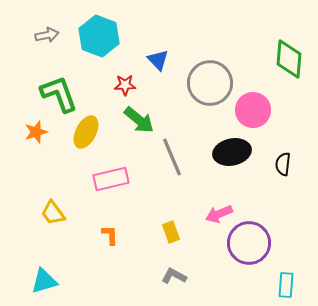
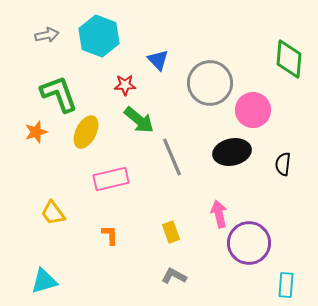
pink arrow: rotated 100 degrees clockwise
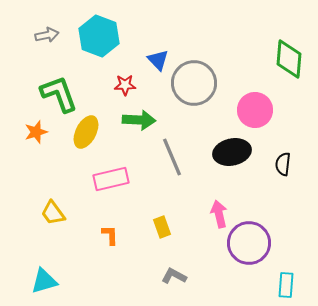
gray circle: moved 16 px left
pink circle: moved 2 px right
green arrow: rotated 36 degrees counterclockwise
yellow rectangle: moved 9 px left, 5 px up
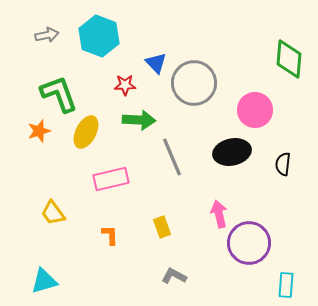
blue triangle: moved 2 px left, 3 px down
orange star: moved 3 px right, 1 px up
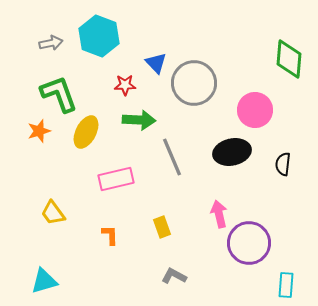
gray arrow: moved 4 px right, 8 px down
pink rectangle: moved 5 px right
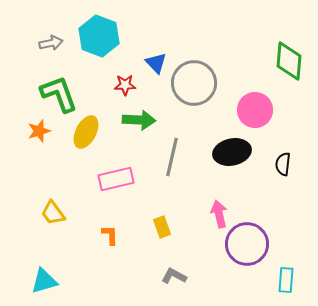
green diamond: moved 2 px down
gray line: rotated 36 degrees clockwise
purple circle: moved 2 px left, 1 px down
cyan rectangle: moved 5 px up
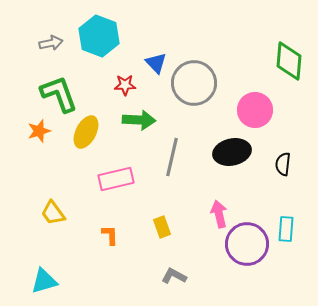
cyan rectangle: moved 51 px up
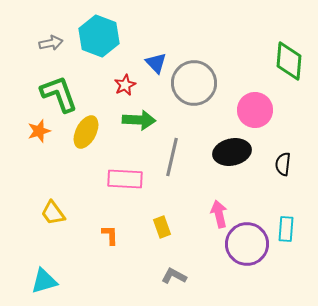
red star: rotated 25 degrees counterclockwise
pink rectangle: moved 9 px right; rotated 16 degrees clockwise
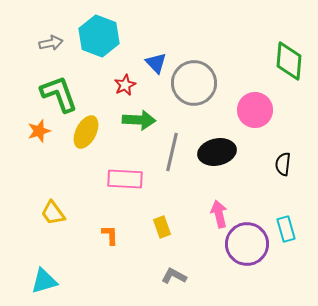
black ellipse: moved 15 px left
gray line: moved 5 px up
cyan rectangle: rotated 20 degrees counterclockwise
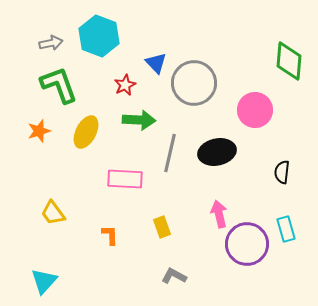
green L-shape: moved 9 px up
gray line: moved 2 px left, 1 px down
black semicircle: moved 1 px left, 8 px down
cyan triangle: rotated 32 degrees counterclockwise
